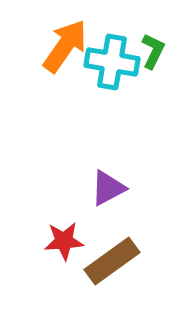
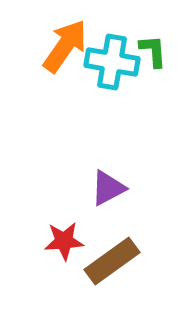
green L-shape: rotated 30 degrees counterclockwise
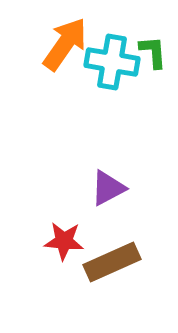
orange arrow: moved 2 px up
green L-shape: moved 1 px down
red star: rotated 9 degrees clockwise
brown rectangle: moved 1 px down; rotated 12 degrees clockwise
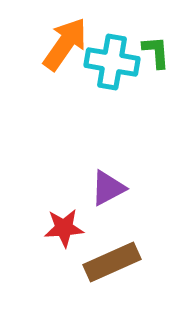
green L-shape: moved 3 px right
red star: moved 13 px up; rotated 9 degrees counterclockwise
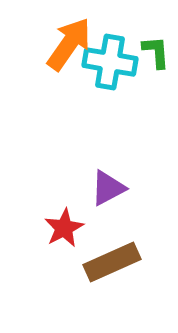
orange arrow: moved 4 px right
cyan cross: moved 2 px left
red star: rotated 24 degrees counterclockwise
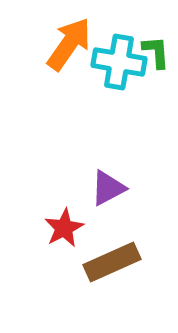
cyan cross: moved 9 px right
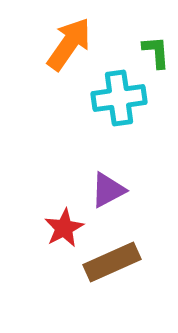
cyan cross: moved 36 px down; rotated 18 degrees counterclockwise
purple triangle: moved 2 px down
